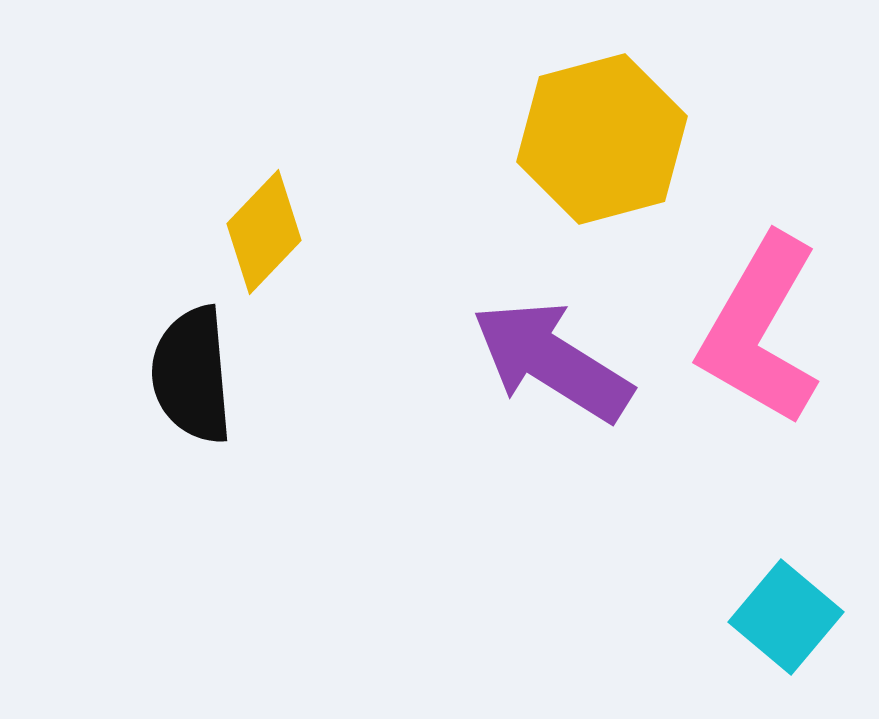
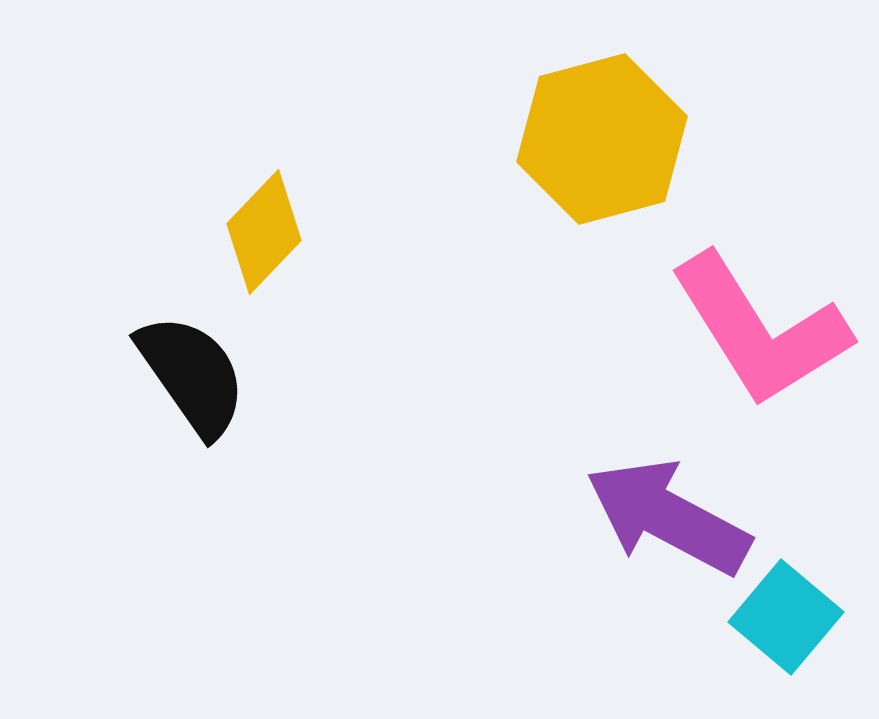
pink L-shape: rotated 62 degrees counterclockwise
purple arrow: moved 116 px right, 156 px down; rotated 4 degrees counterclockwise
black semicircle: rotated 150 degrees clockwise
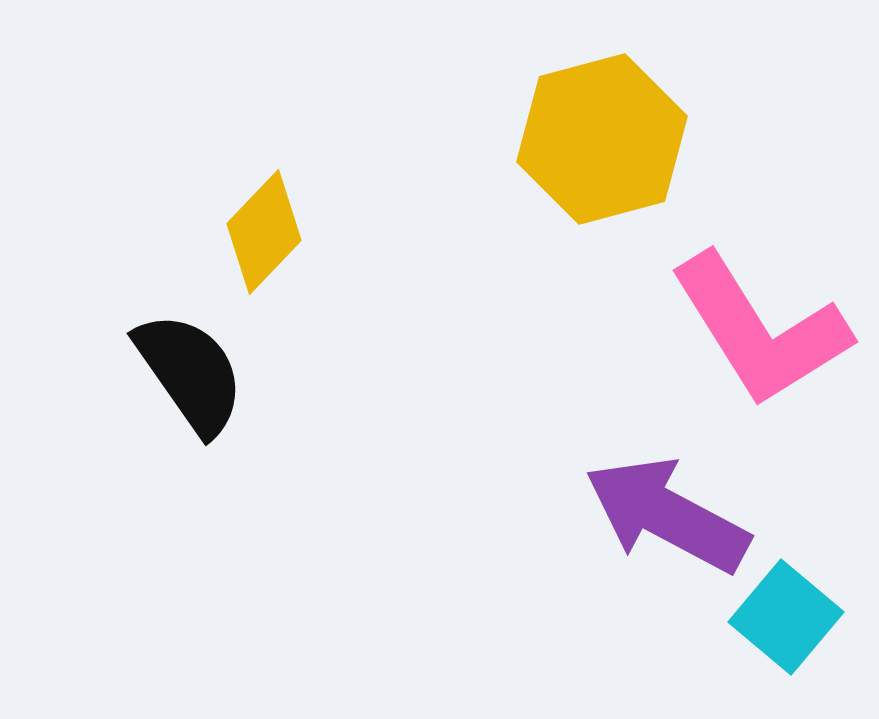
black semicircle: moved 2 px left, 2 px up
purple arrow: moved 1 px left, 2 px up
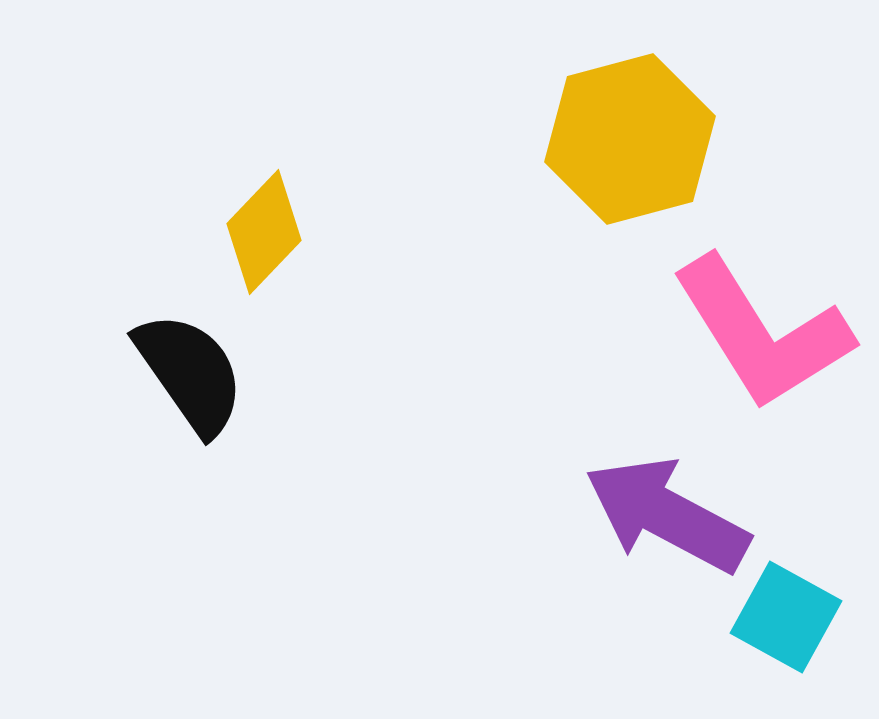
yellow hexagon: moved 28 px right
pink L-shape: moved 2 px right, 3 px down
cyan square: rotated 11 degrees counterclockwise
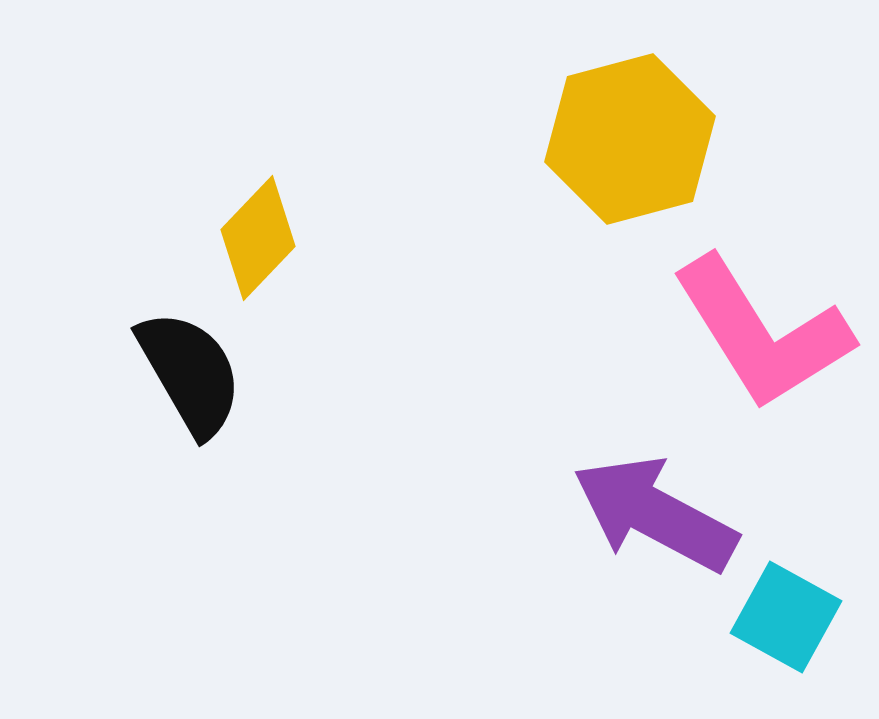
yellow diamond: moved 6 px left, 6 px down
black semicircle: rotated 5 degrees clockwise
purple arrow: moved 12 px left, 1 px up
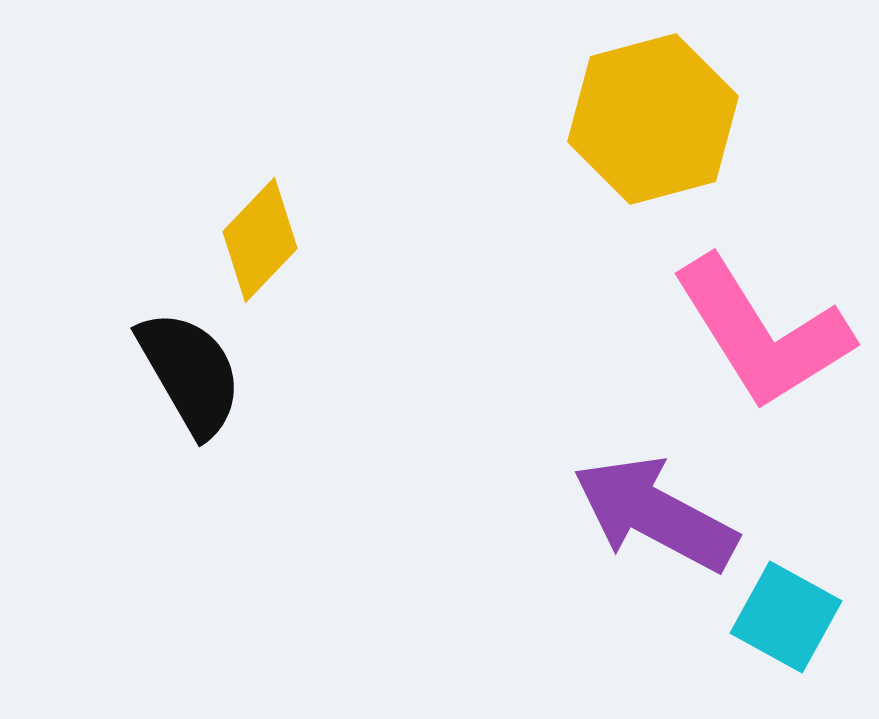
yellow hexagon: moved 23 px right, 20 px up
yellow diamond: moved 2 px right, 2 px down
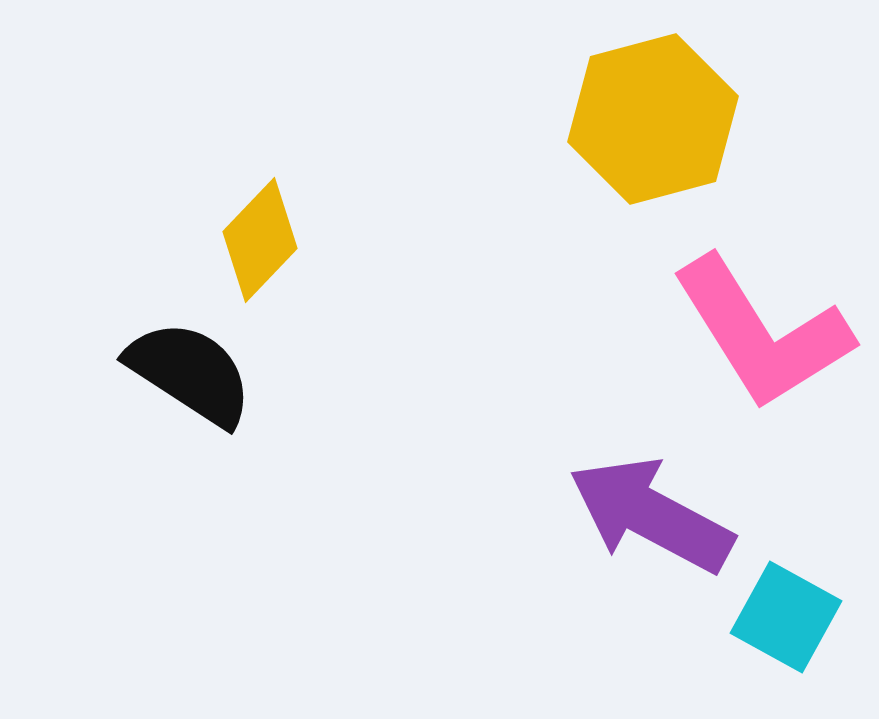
black semicircle: rotated 27 degrees counterclockwise
purple arrow: moved 4 px left, 1 px down
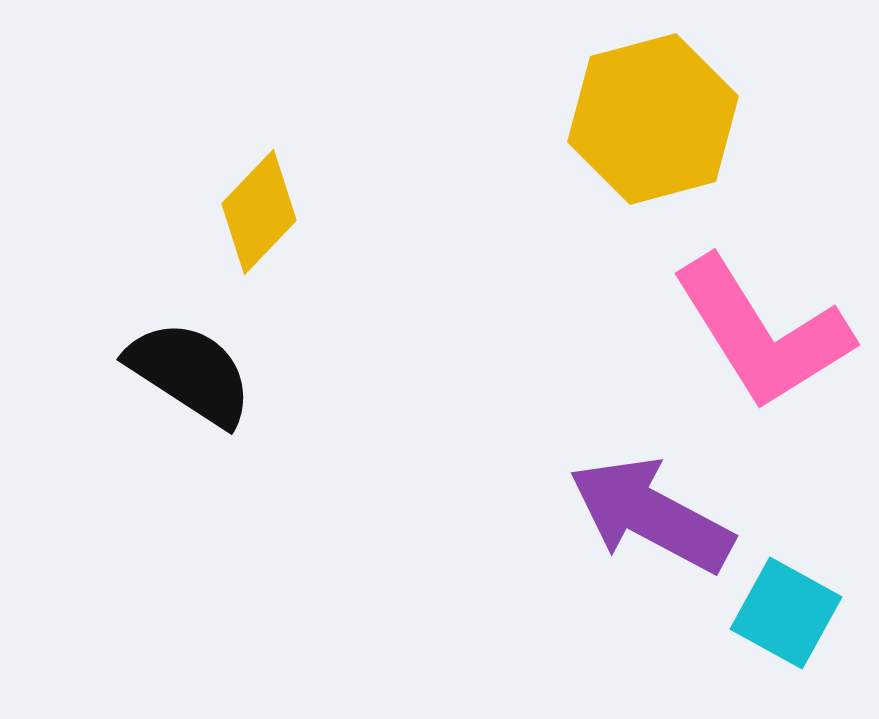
yellow diamond: moved 1 px left, 28 px up
cyan square: moved 4 px up
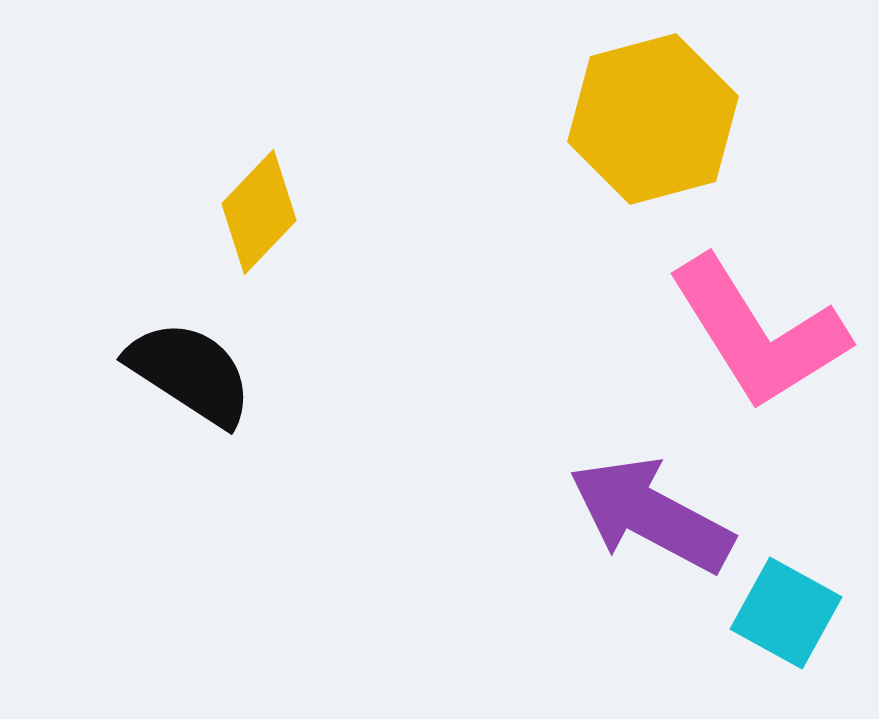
pink L-shape: moved 4 px left
